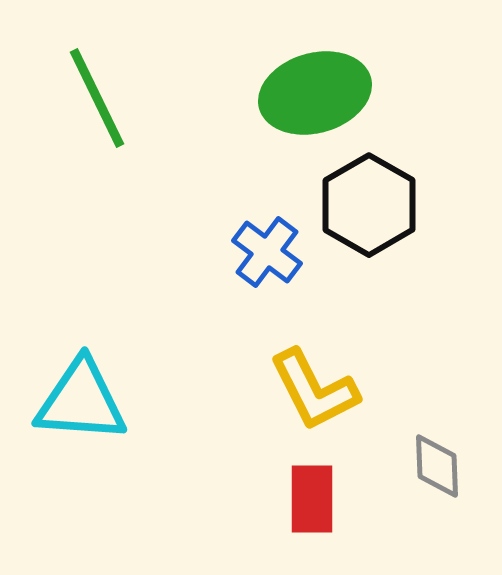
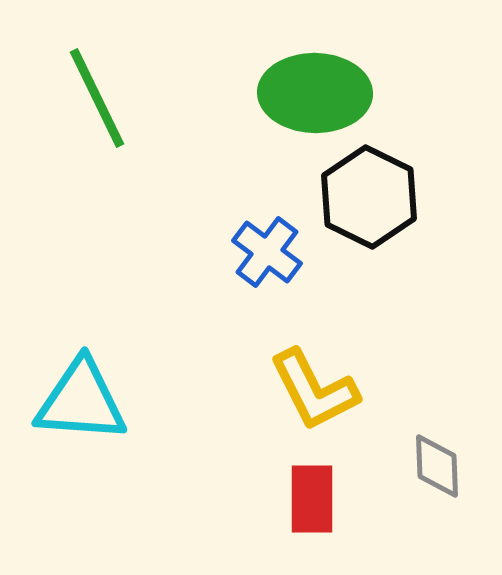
green ellipse: rotated 17 degrees clockwise
black hexagon: moved 8 px up; rotated 4 degrees counterclockwise
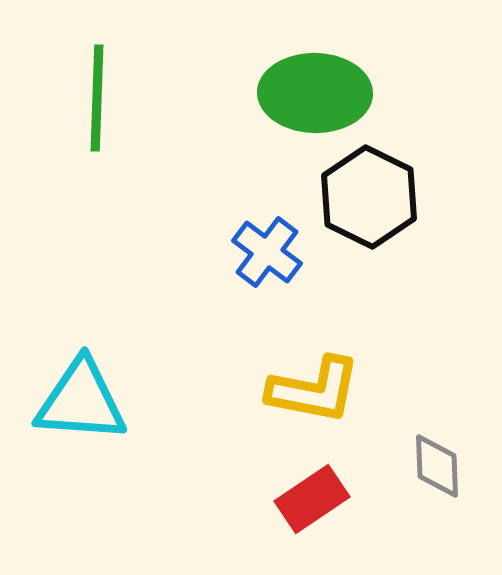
green line: rotated 28 degrees clockwise
yellow L-shape: rotated 52 degrees counterclockwise
red rectangle: rotated 56 degrees clockwise
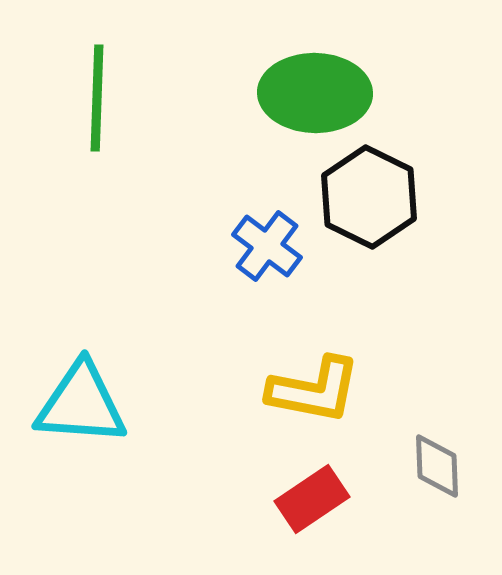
blue cross: moved 6 px up
cyan triangle: moved 3 px down
